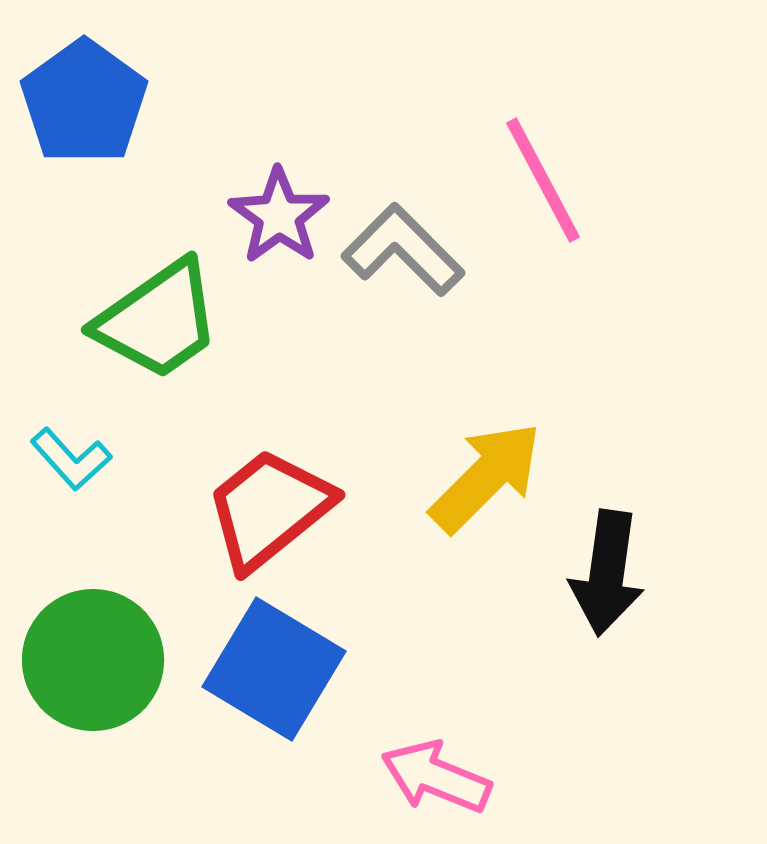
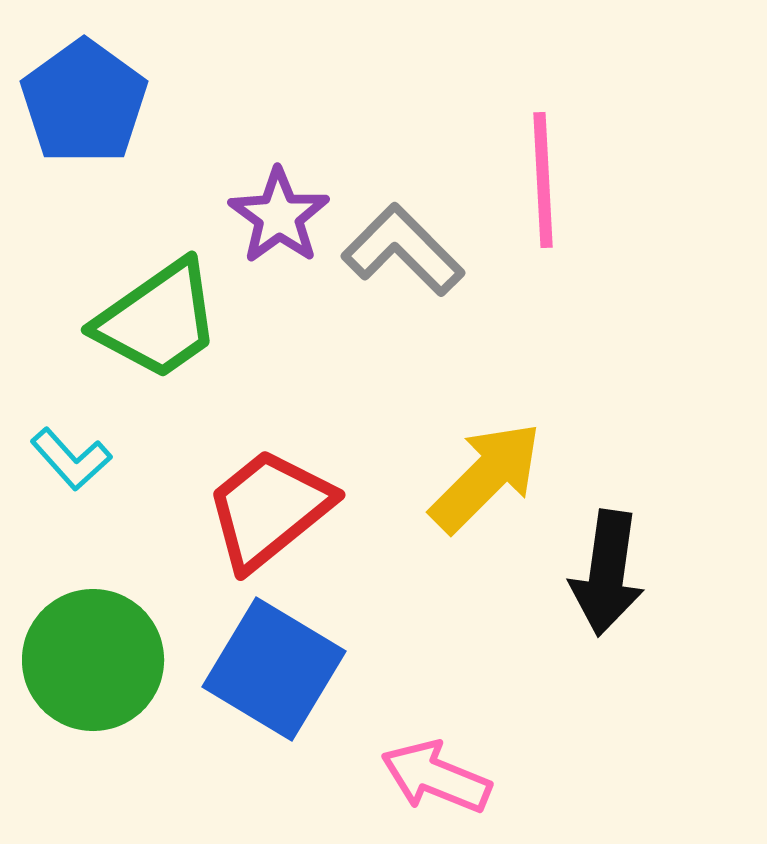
pink line: rotated 25 degrees clockwise
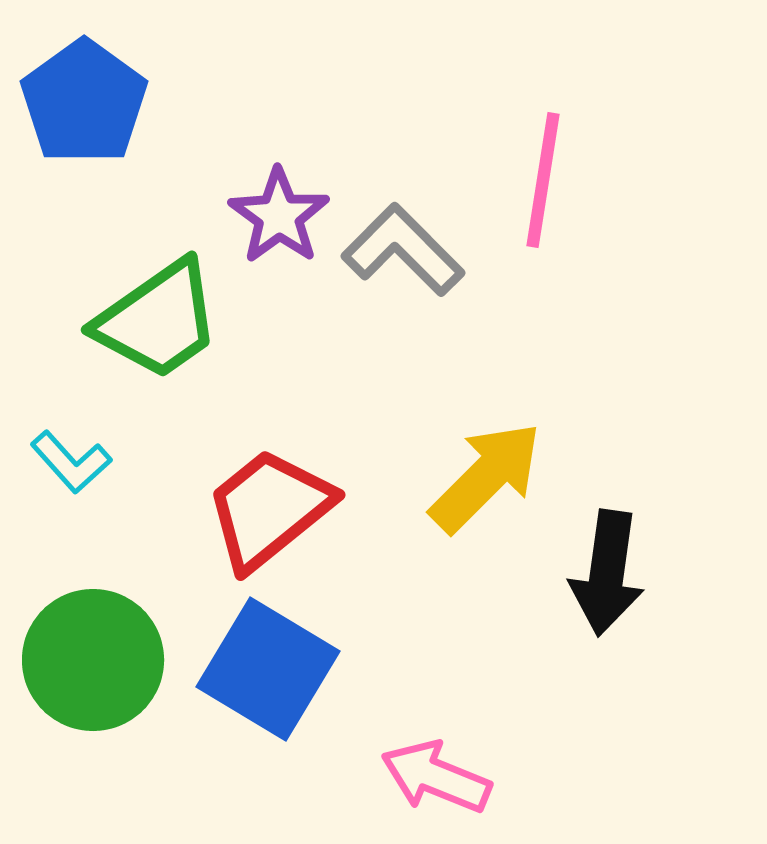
pink line: rotated 12 degrees clockwise
cyan L-shape: moved 3 px down
blue square: moved 6 px left
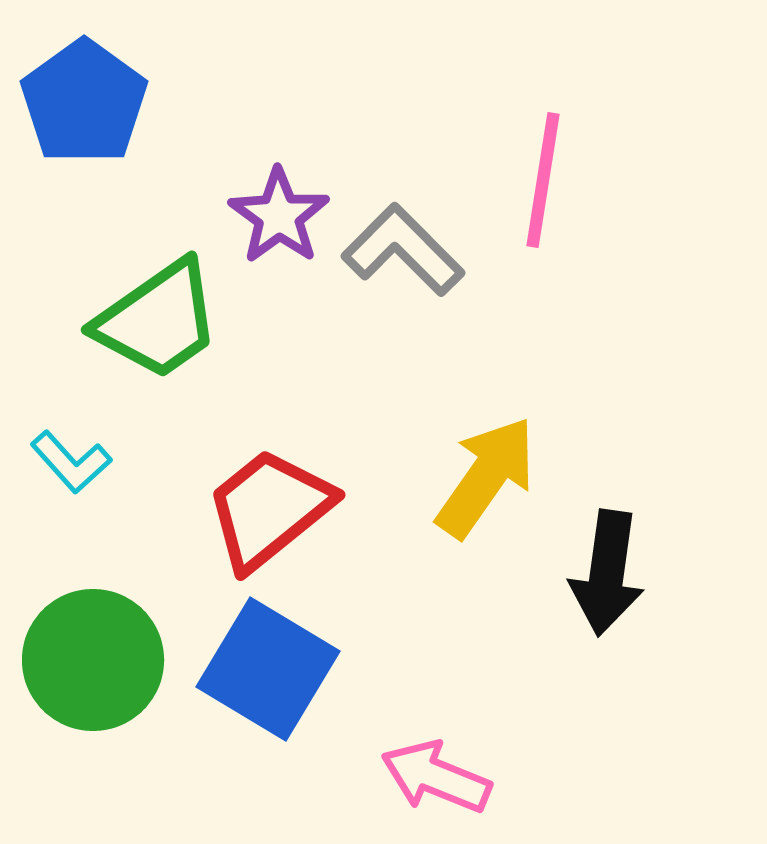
yellow arrow: rotated 10 degrees counterclockwise
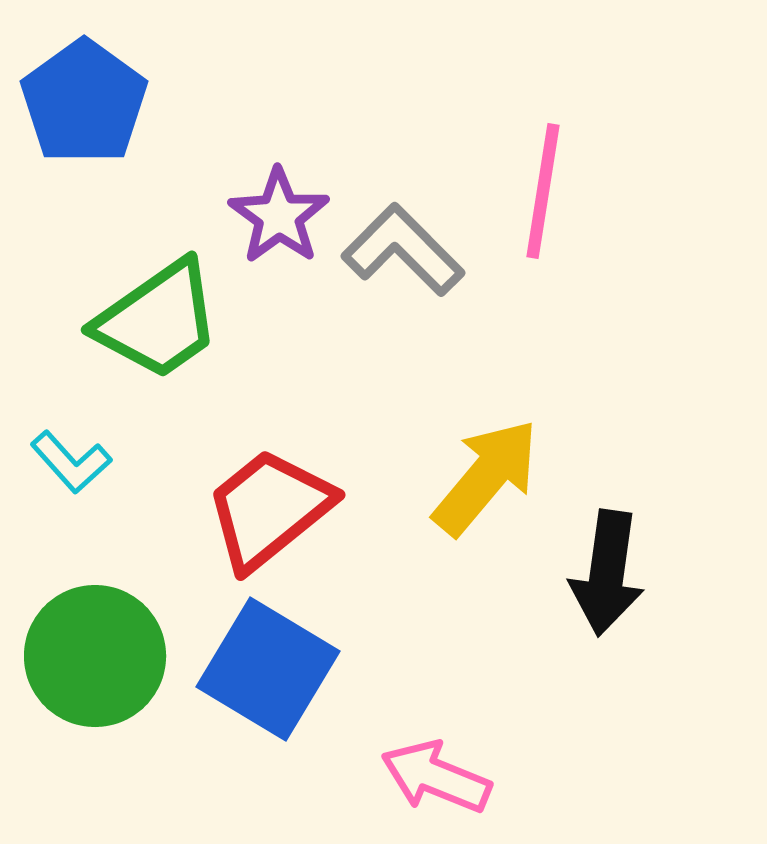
pink line: moved 11 px down
yellow arrow: rotated 5 degrees clockwise
green circle: moved 2 px right, 4 px up
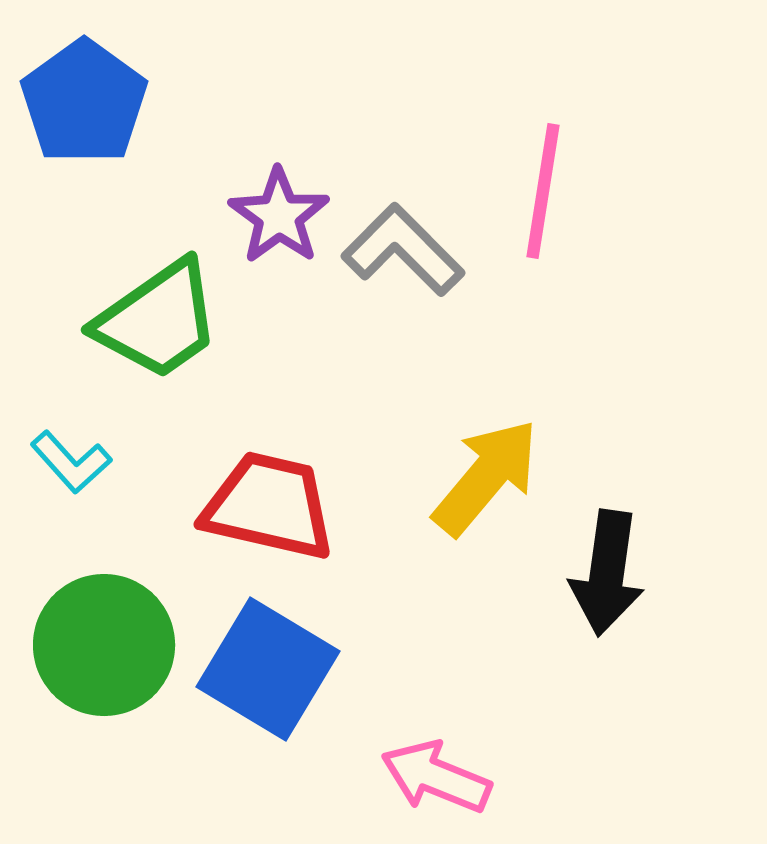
red trapezoid: moved 3 px up; rotated 52 degrees clockwise
green circle: moved 9 px right, 11 px up
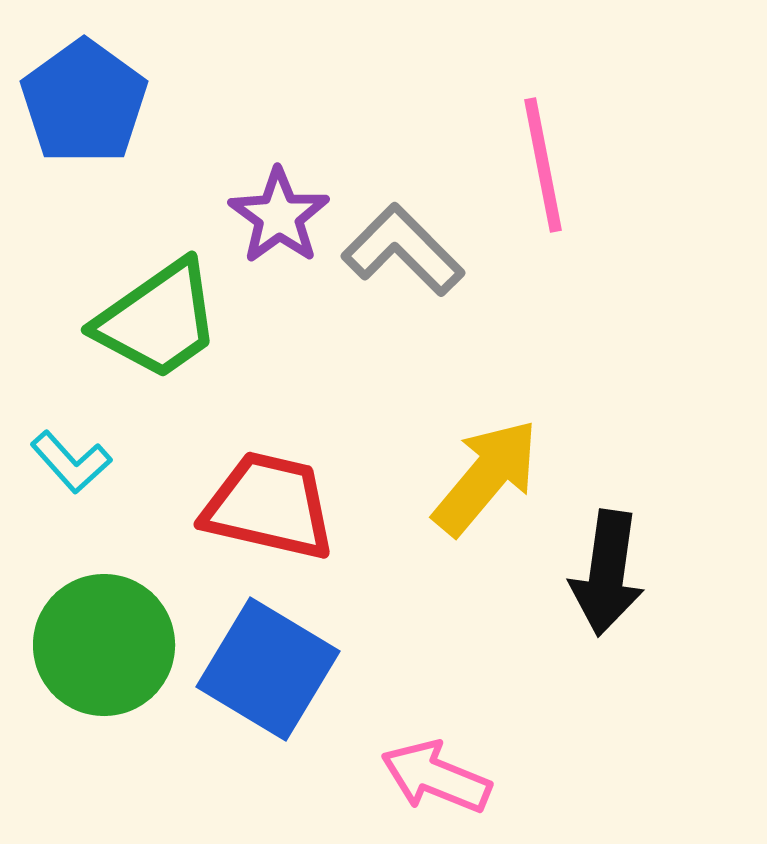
pink line: moved 26 px up; rotated 20 degrees counterclockwise
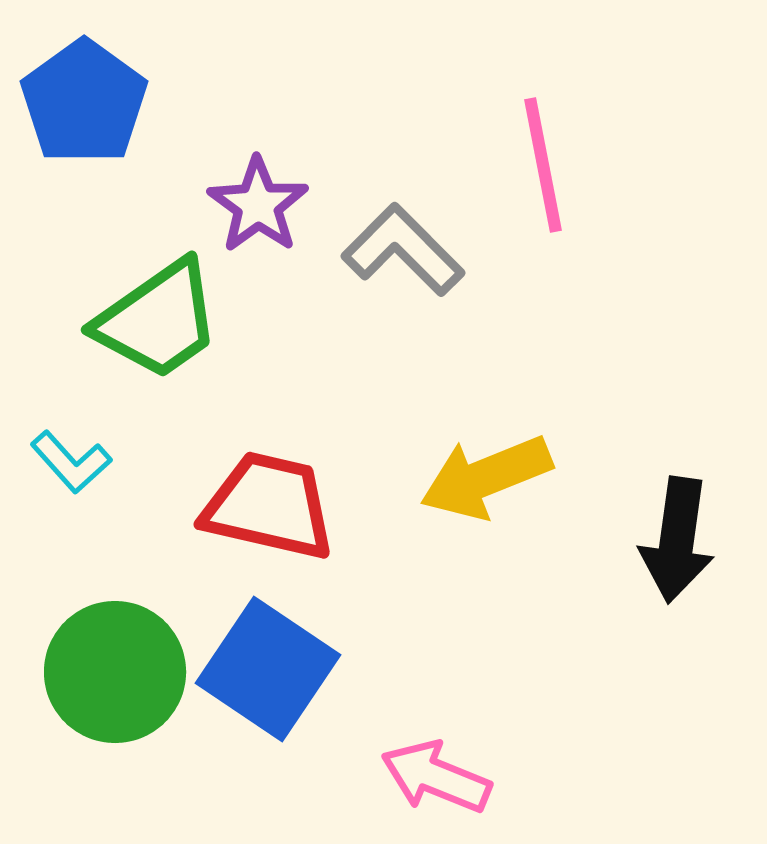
purple star: moved 21 px left, 11 px up
yellow arrow: rotated 152 degrees counterclockwise
black arrow: moved 70 px right, 33 px up
green circle: moved 11 px right, 27 px down
blue square: rotated 3 degrees clockwise
